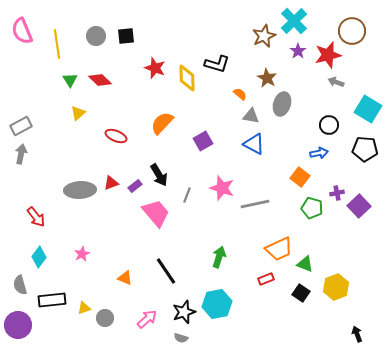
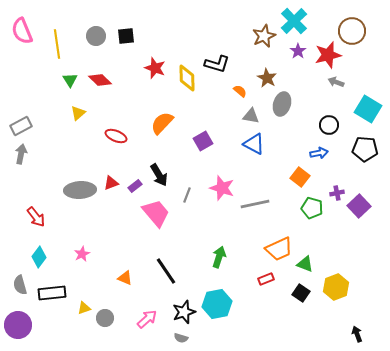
orange semicircle at (240, 94): moved 3 px up
black rectangle at (52, 300): moved 7 px up
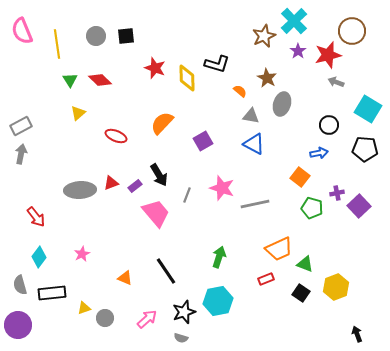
cyan hexagon at (217, 304): moved 1 px right, 3 px up
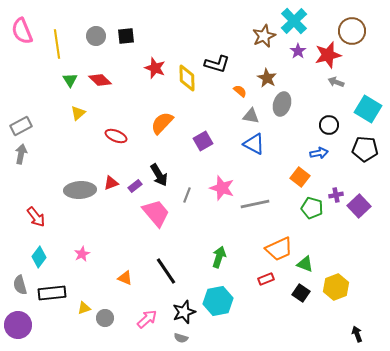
purple cross at (337, 193): moved 1 px left, 2 px down
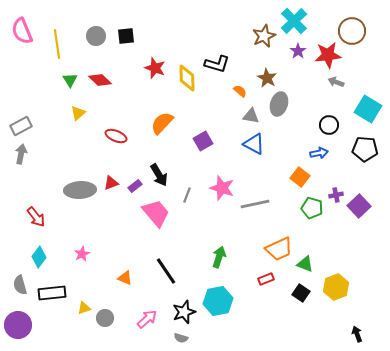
red star at (328, 55): rotated 8 degrees clockwise
gray ellipse at (282, 104): moved 3 px left
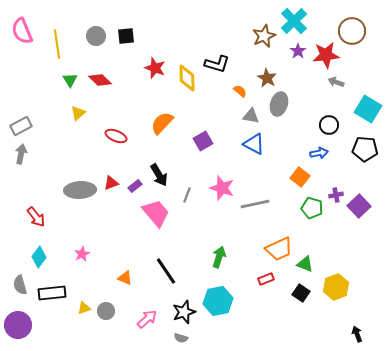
red star at (328, 55): moved 2 px left
gray circle at (105, 318): moved 1 px right, 7 px up
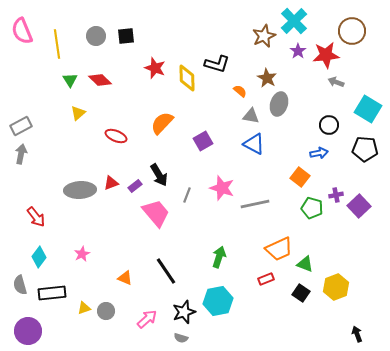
purple circle at (18, 325): moved 10 px right, 6 px down
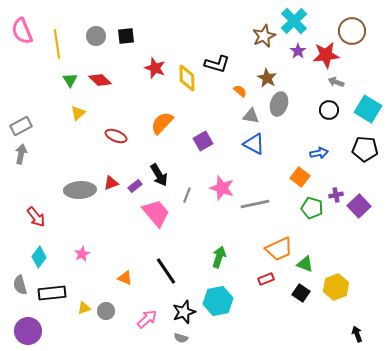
black circle at (329, 125): moved 15 px up
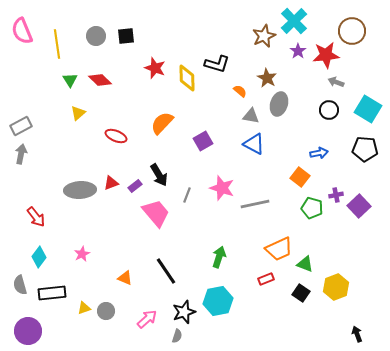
gray semicircle at (181, 338): moved 4 px left, 2 px up; rotated 88 degrees counterclockwise
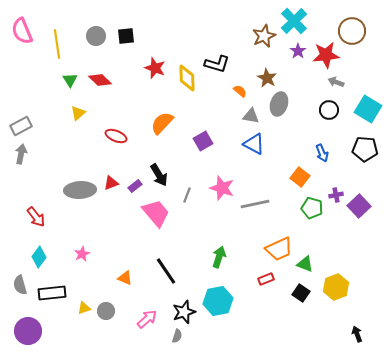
blue arrow at (319, 153): moved 3 px right; rotated 78 degrees clockwise
